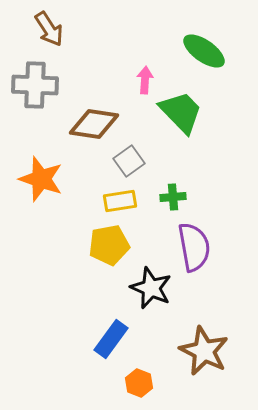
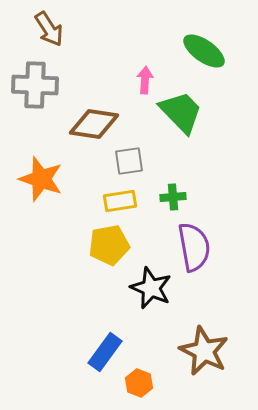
gray square: rotated 28 degrees clockwise
blue rectangle: moved 6 px left, 13 px down
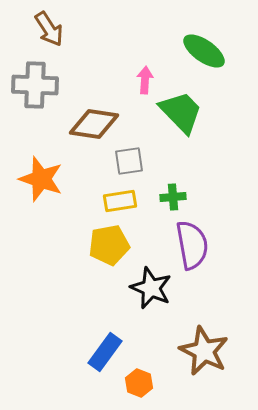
purple semicircle: moved 2 px left, 2 px up
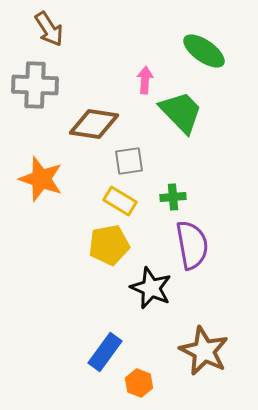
yellow rectangle: rotated 40 degrees clockwise
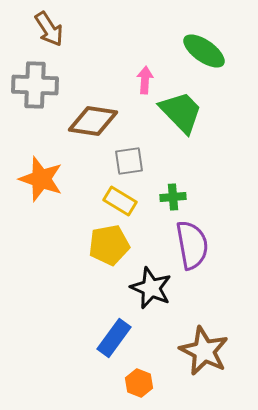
brown diamond: moved 1 px left, 3 px up
blue rectangle: moved 9 px right, 14 px up
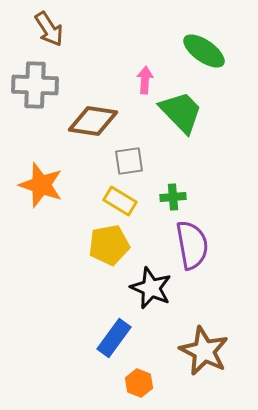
orange star: moved 6 px down
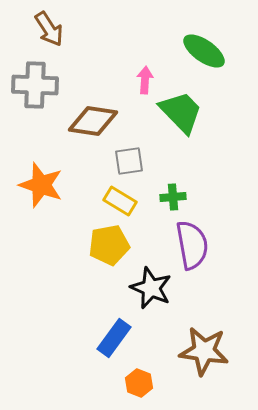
brown star: rotated 18 degrees counterclockwise
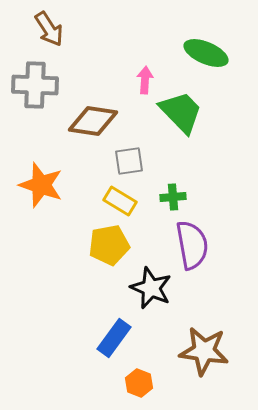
green ellipse: moved 2 px right, 2 px down; rotated 12 degrees counterclockwise
